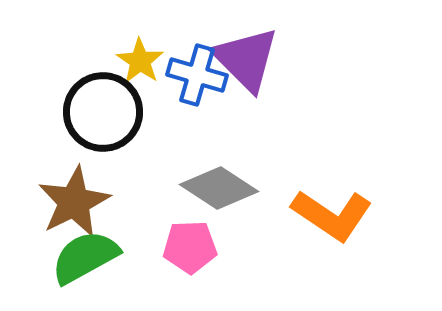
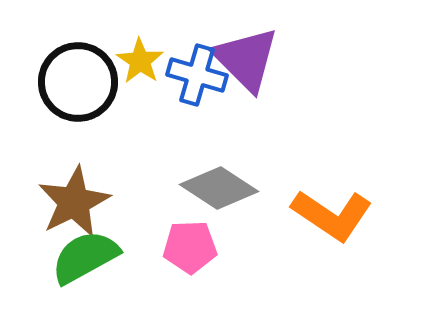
black circle: moved 25 px left, 30 px up
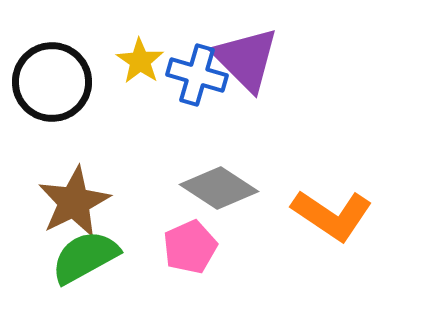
black circle: moved 26 px left
pink pentagon: rotated 22 degrees counterclockwise
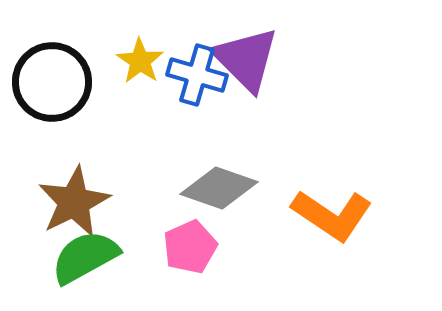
gray diamond: rotated 14 degrees counterclockwise
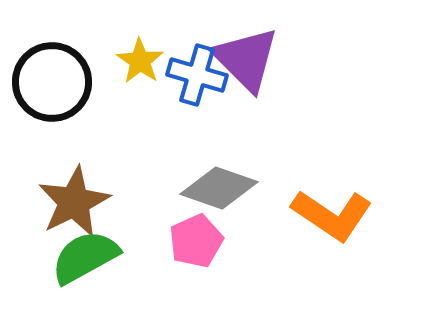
pink pentagon: moved 6 px right, 6 px up
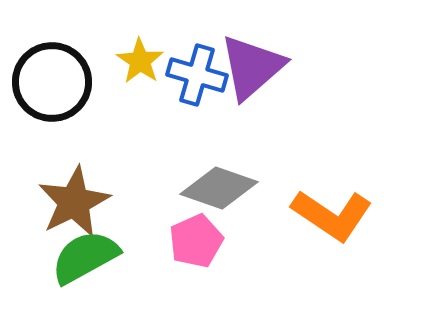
purple triangle: moved 6 px right, 8 px down; rotated 34 degrees clockwise
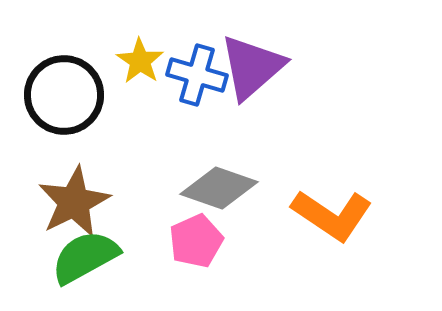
black circle: moved 12 px right, 13 px down
